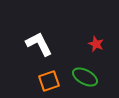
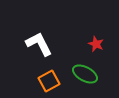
green ellipse: moved 3 px up
orange square: rotated 10 degrees counterclockwise
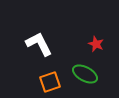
orange square: moved 1 px right, 1 px down; rotated 10 degrees clockwise
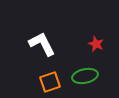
white L-shape: moved 3 px right
green ellipse: moved 2 px down; rotated 40 degrees counterclockwise
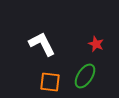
green ellipse: rotated 45 degrees counterclockwise
orange square: rotated 25 degrees clockwise
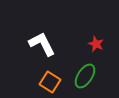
orange square: rotated 25 degrees clockwise
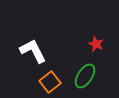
white L-shape: moved 9 px left, 7 px down
orange square: rotated 20 degrees clockwise
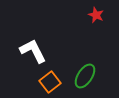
red star: moved 29 px up
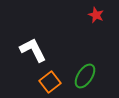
white L-shape: moved 1 px up
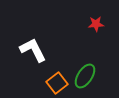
red star: moved 9 px down; rotated 28 degrees counterclockwise
orange square: moved 7 px right, 1 px down
